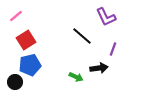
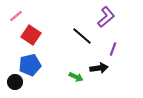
purple L-shape: rotated 105 degrees counterclockwise
red square: moved 5 px right, 5 px up; rotated 24 degrees counterclockwise
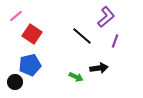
red square: moved 1 px right, 1 px up
purple line: moved 2 px right, 8 px up
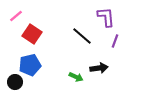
purple L-shape: rotated 55 degrees counterclockwise
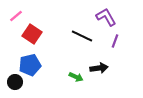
purple L-shape: rotated 25 degrees counterclockwise
black line: rotated 15 degrees counterclockwise
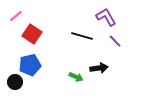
black line: rotated 10 degrees counterclockwise
purple line: rotated 64 degrees counterclockwise
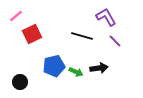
red square: rotated 30 degrees clockwise
blue pentagon: moved 24 px right, 1 px down
green arrow: moved 5 px up
black circle: moved 5 px right
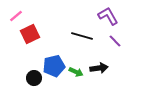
purple L-shape: moved 2 px right, 1 px up
red square: moved 2 px left
black circle: moved 14 px right, 4 px up
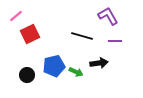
purple line: rotated 48 degrees counterclockwise
black arrow: moved 5 px up
black circle: moved 7 px left, 3 px up
